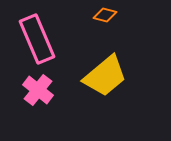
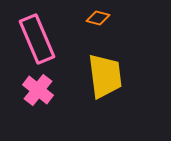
orange diamond: moved 7 px left, 3 px down
yellow trapezoid: rotated 57 degrees counterclockwise
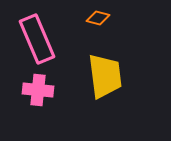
pink cross: rotated 32 degrees counterclockwise
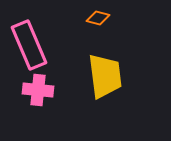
pink rectangle: moved 8 px left, 6 px down
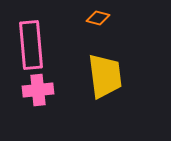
pink rectangle: moved 2 px right; rotated 18 degrees clockwise
pink cross: rotated 12 degrees counterclockwise
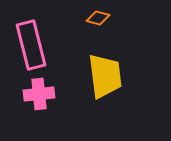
pink rectangle: rotated 9 degrees counterclockwise
pink cross: moved 1 px right, 4 px down
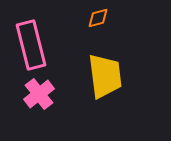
orange diamond: rotated 30 degrees counterclockwise
pink cross: rotated 32 degrees counterclockwise
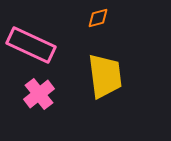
pink rectangle: rotated 51 degrees counterclockwise
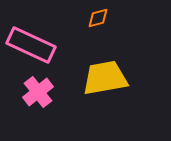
yellow trapezoid: moved 2 px down; rotated 93 degrees counterclockwise
pink cross: moved 1 px left, 2 px up
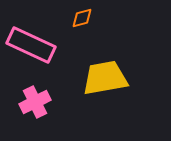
orange diamond: moved 16 px left
pink cross: moved 3 px left, 10 px down; rotated 12 degrees clockwise
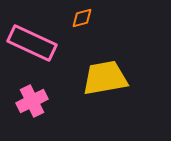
pink rectangle: moved 1 px right, 2 px up
pink cross: moved 3 px left, 1 px up
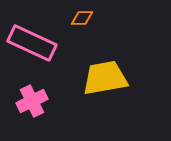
orange diamond: rotated 15 degrees clockwise
